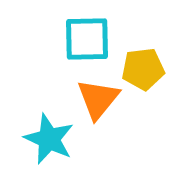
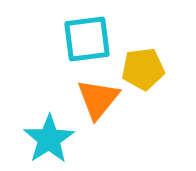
cyan square: rotated 6 degrees counterclockwise
cyan star: rotated 15 degrees clockwise
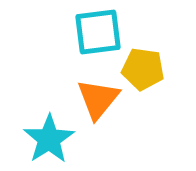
cyan square: moved 11 px right, 7 px up
yellow pentagon: rotated 15 degrees clockwise
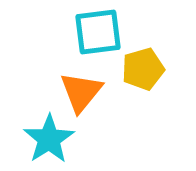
yellow pentagon: rotated 24 degrees counterclockwise
orange triangle: moved 17 px left, 7 px up
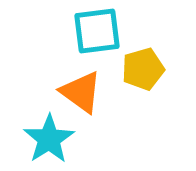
cyan square: moved 1 px left, 1 px up
orange triangle: rotated 33 degrees counterclockwise
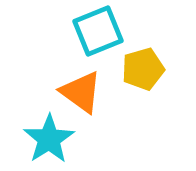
cyan square: moved 1 px right; rotated 15 degrees counterclockwise
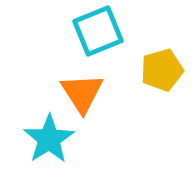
yellow pentagon: moved 19 px right, 1 px down
orange triangle: moved 1 px right, 1 px down; rotated 21 degrees clockwise
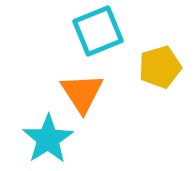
yellow pentagon: moved 2 px left, 3 px up
cyan star: moved 1 px left
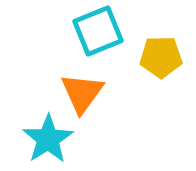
yellow pentagon: moved 1 px right, 10 px up; rotated 15 degrees clockwise
orange triangle: rotated 9 degrees clockwise
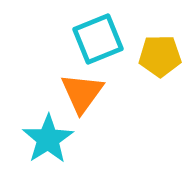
cyan square: moved 8 px down
yellow pentagon: moved 1 px left, 1 px up
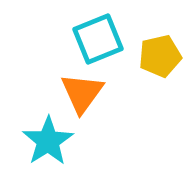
yellow pentagon: rotated 12 degrees counterclockwise
cyan star: moved 2 px down
